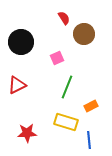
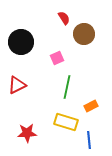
green line: rotated 10 degrees counterclockwise
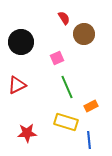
green line: rotated 35 degrees counterclockwise
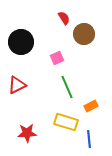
blue line: moved 1 px up
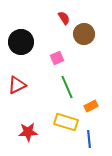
red star: moved 1 px right, 1 px up
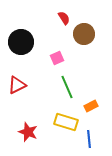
red star: rotated 24 degrees clockwise
